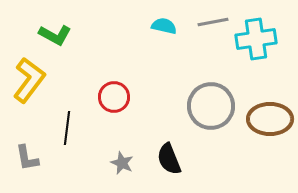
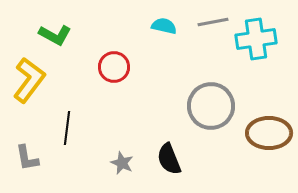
red circle: moved 30 px up
brown ellipse: moved 1 px left, 14 px down
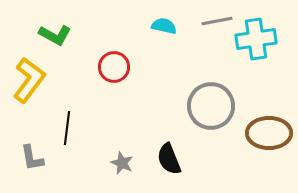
gray line: moved 4 px right, 1 px up
gray L-shape: moved 5 px right
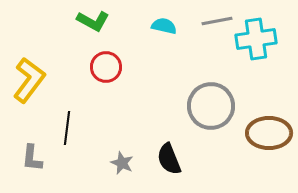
green L-shape: moved 38 px right, 14 px up
red circle: moved 8 px left
gray L-shape: rotated 16 degrees clockwise
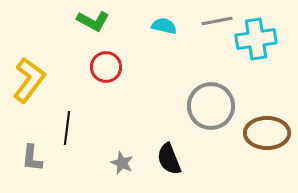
brown ellipse: moved 2 px left
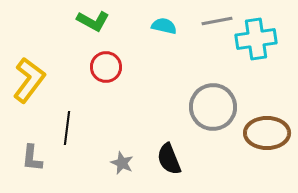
gray circle: moved 2 px right, 1 px down
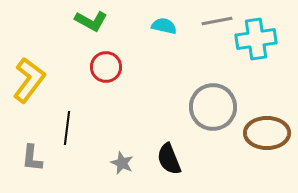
green L-shape: moved 2 px left
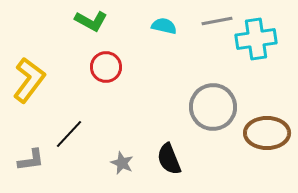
black line: moved 2 px right, 6 px down; rotated 36 degrees clockwise
gray L-shape: moved 1 px left, 2 px down; rotated 104 degrees counterclockwise
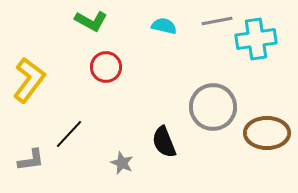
black semicircle: moved 5 px left, 17 px up
